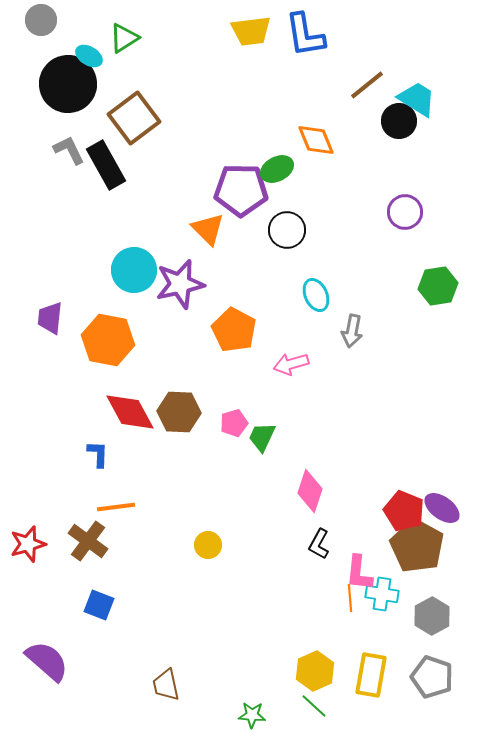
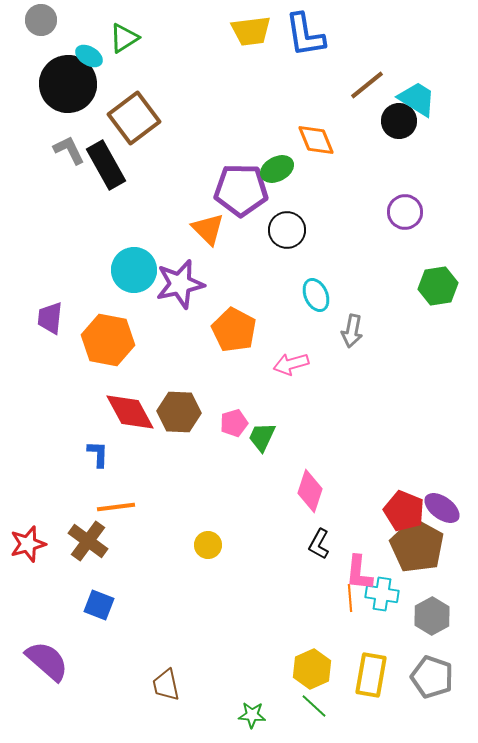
yellow hexagon at (315, 671): moved 3 px left, 2 px up
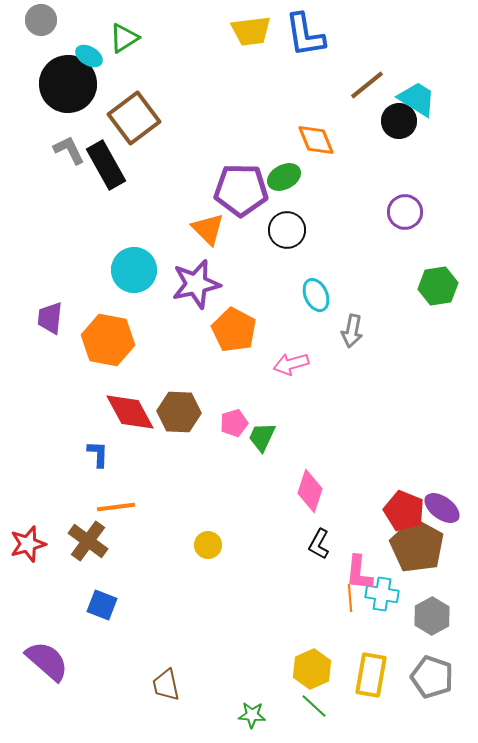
green ellipse at (277, 169): moved 7 px right, 8 px down
purple star at (180, 284): moved 16 px right
blue square at (99, 605): moved 3 px right
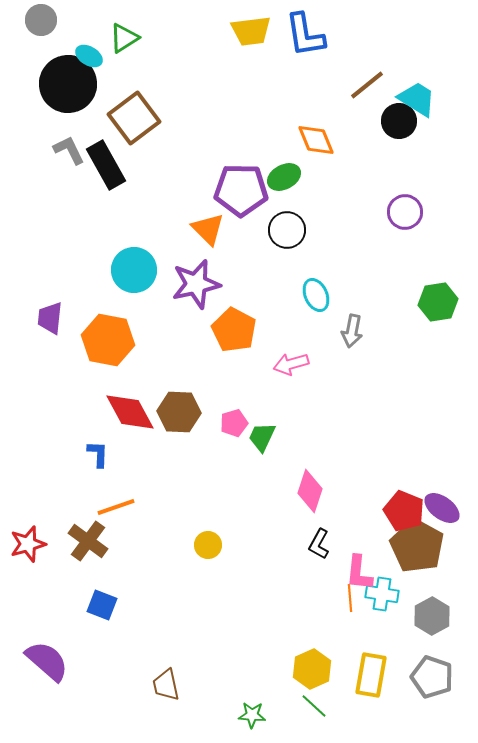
green hexagon at (438, 286): moved 16 px down
orange line at (116, 507): rotated 12 degrees counterclockwise
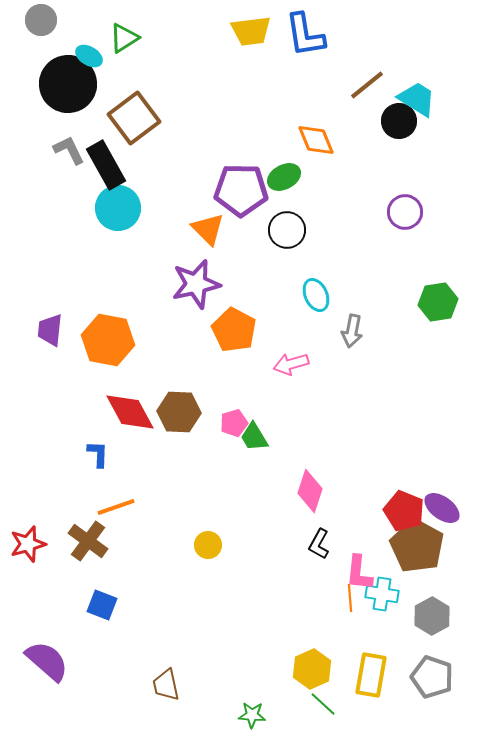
cyan circle at (134, 270): moved 16 px left, 62 px up
purple trapezoid at (50, 318): moved 12 px down
green trapezoid at (262, 437): moved 8 px left; rotated 56 degrees counterclockwise
green line at (314, 706): moved 9 px right, 2 px up
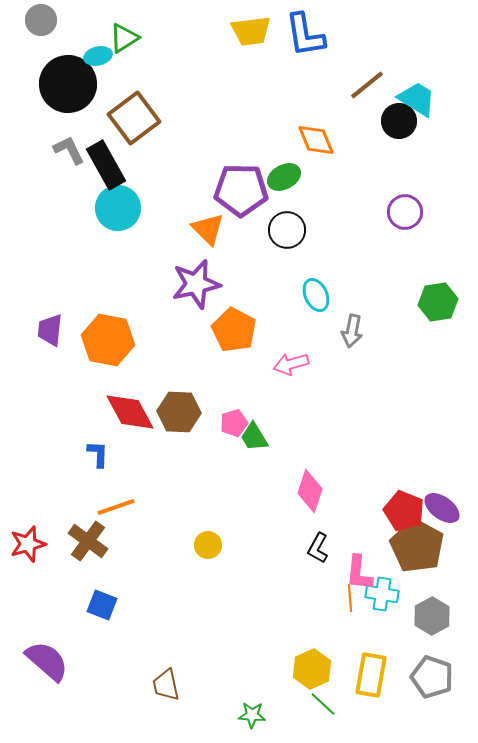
cyan ellipse at (89, 56): moved 9 px right; rotated 44 degrees counterclockwise
black L-shape at (319, 544): moved 1 px left, 4 px down
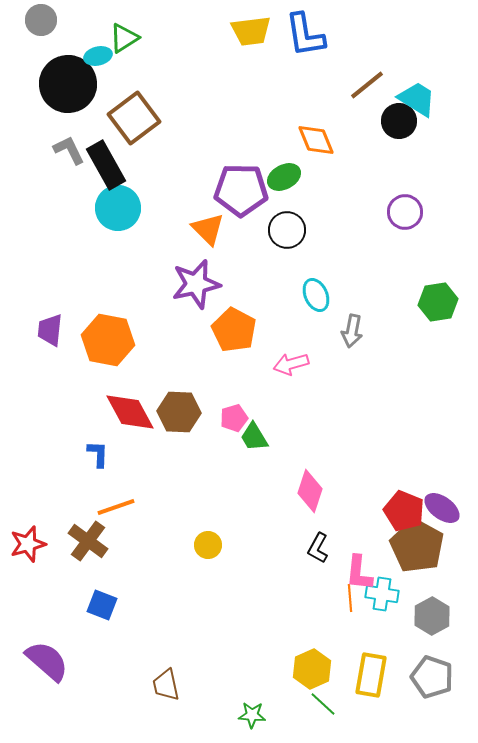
pink pentagon at (234, 423): moved 5 px up
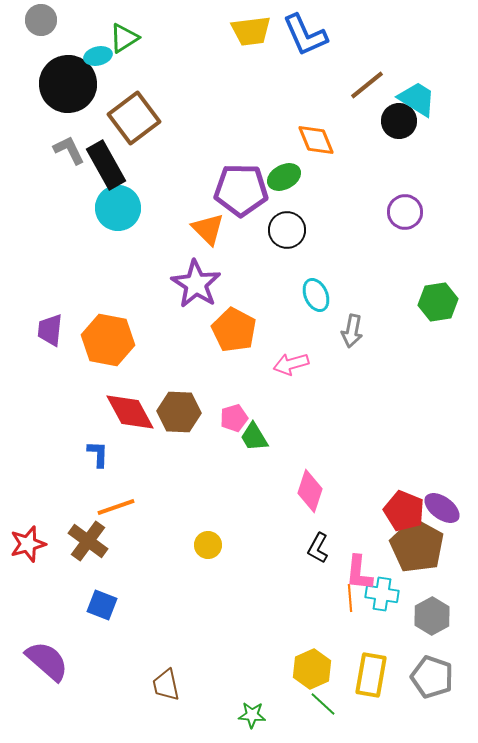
blue L-shape at (305, 35): rotated 15 degrees counterclockwise
purple star at (196, 284): rotated 27 degrees counterclockwise
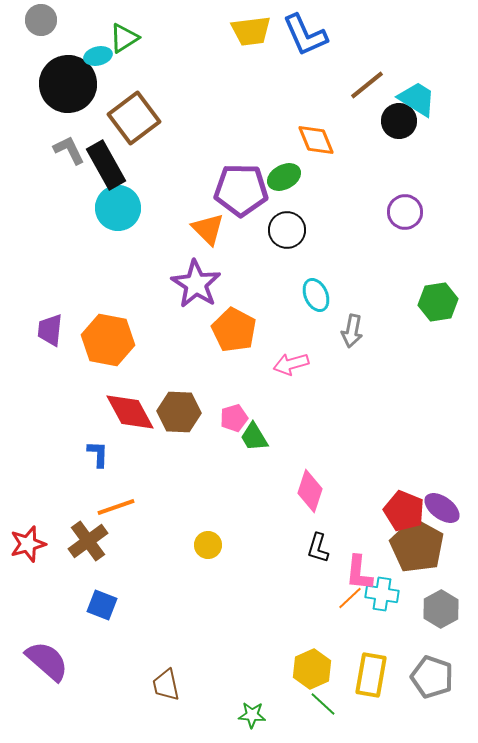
brown cross at (88, 541): rotated 18 degrees clockwise
black L-shape at (318, 548): rotated 12 degrees counterclockwise
orange line at (350, 598): rotated 52 degrees clockwise
gray hexagon at (432, 616): moved 9 px right, 7 px up
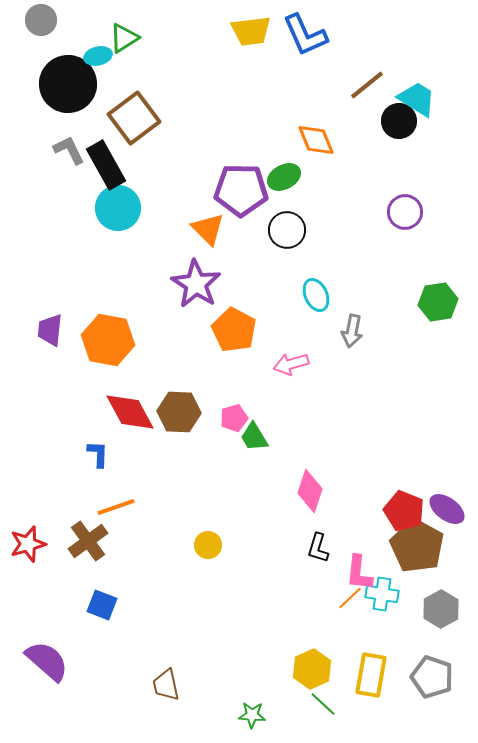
purple ellipse at (442, 508): moved 5 px right, 1 px down
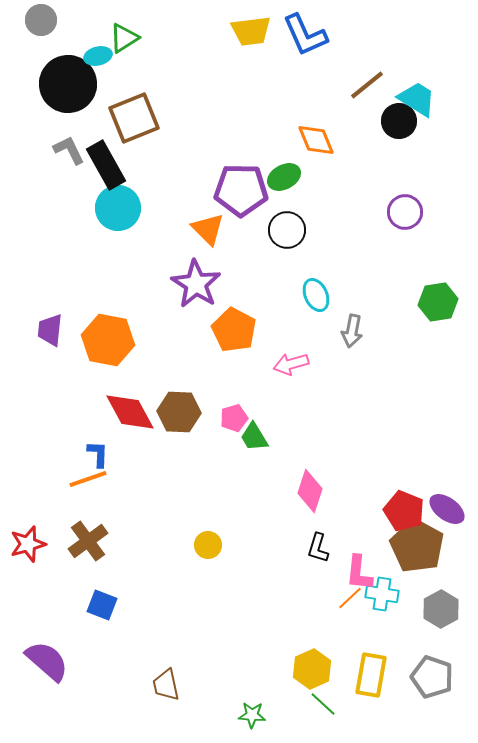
brown square at (134, 118): rotated 15 degrees clockwise
orange line at (116, 507): moved 28 px left, 28 px up
